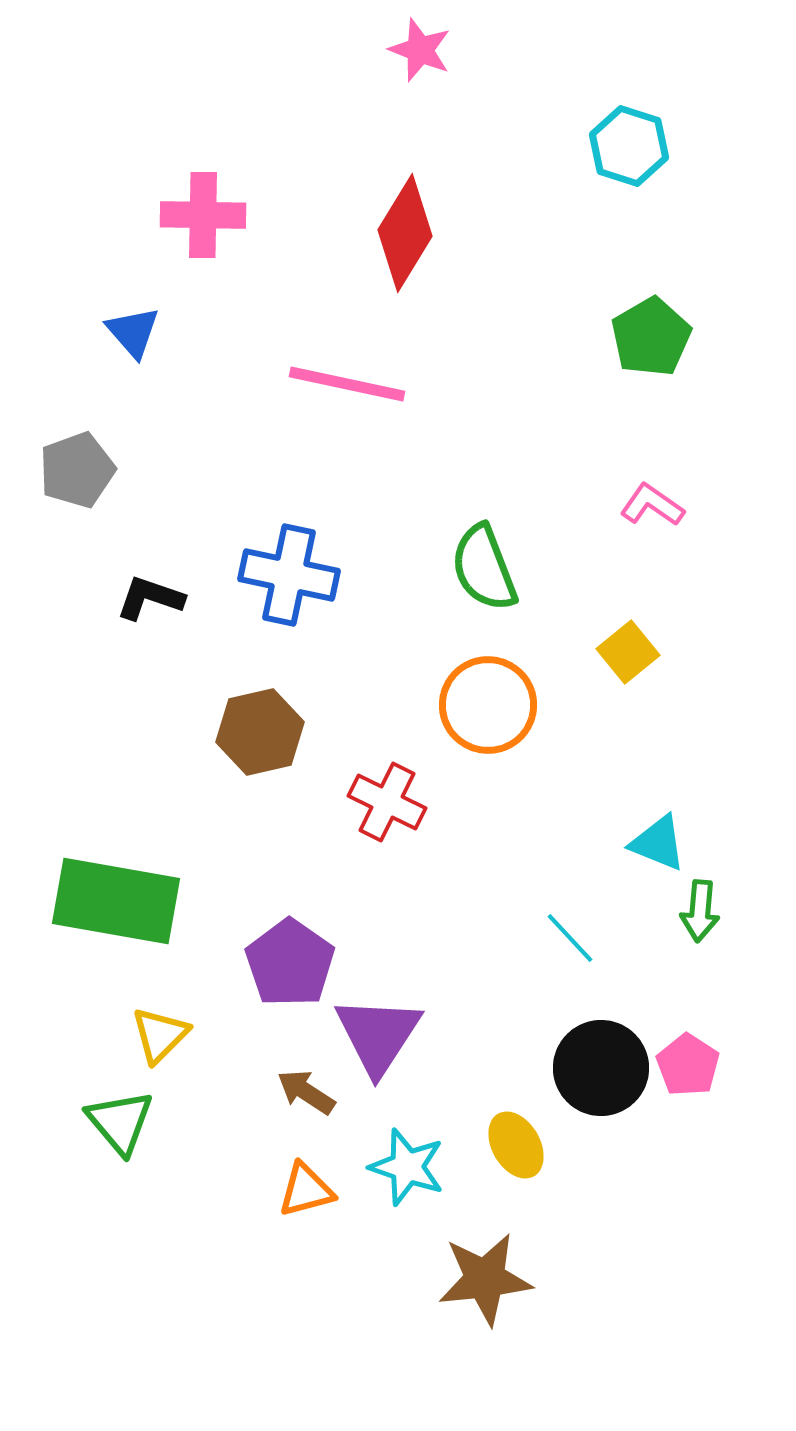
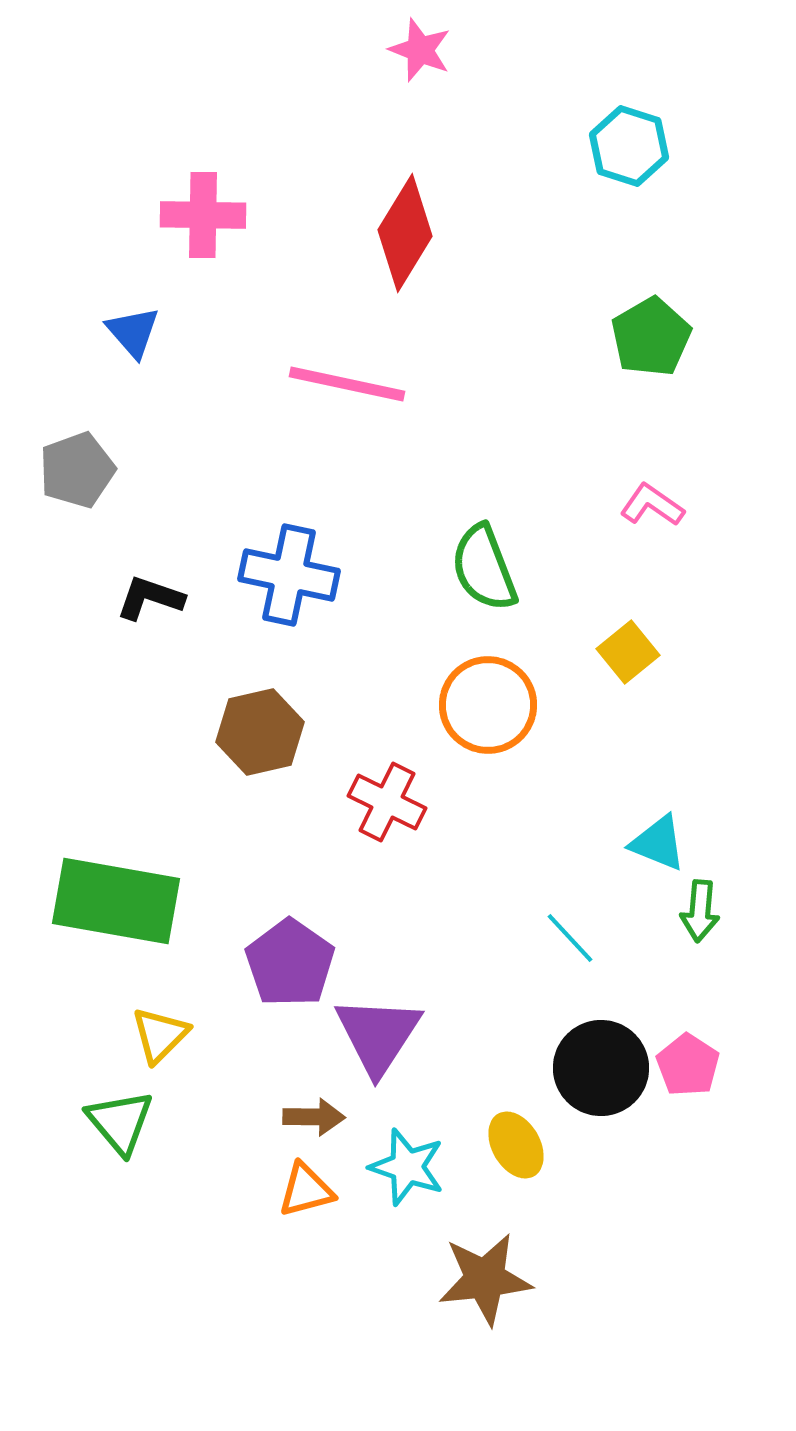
brown arrow: moved 8 px right, 25 px down; rotated 148 degrees clockwise
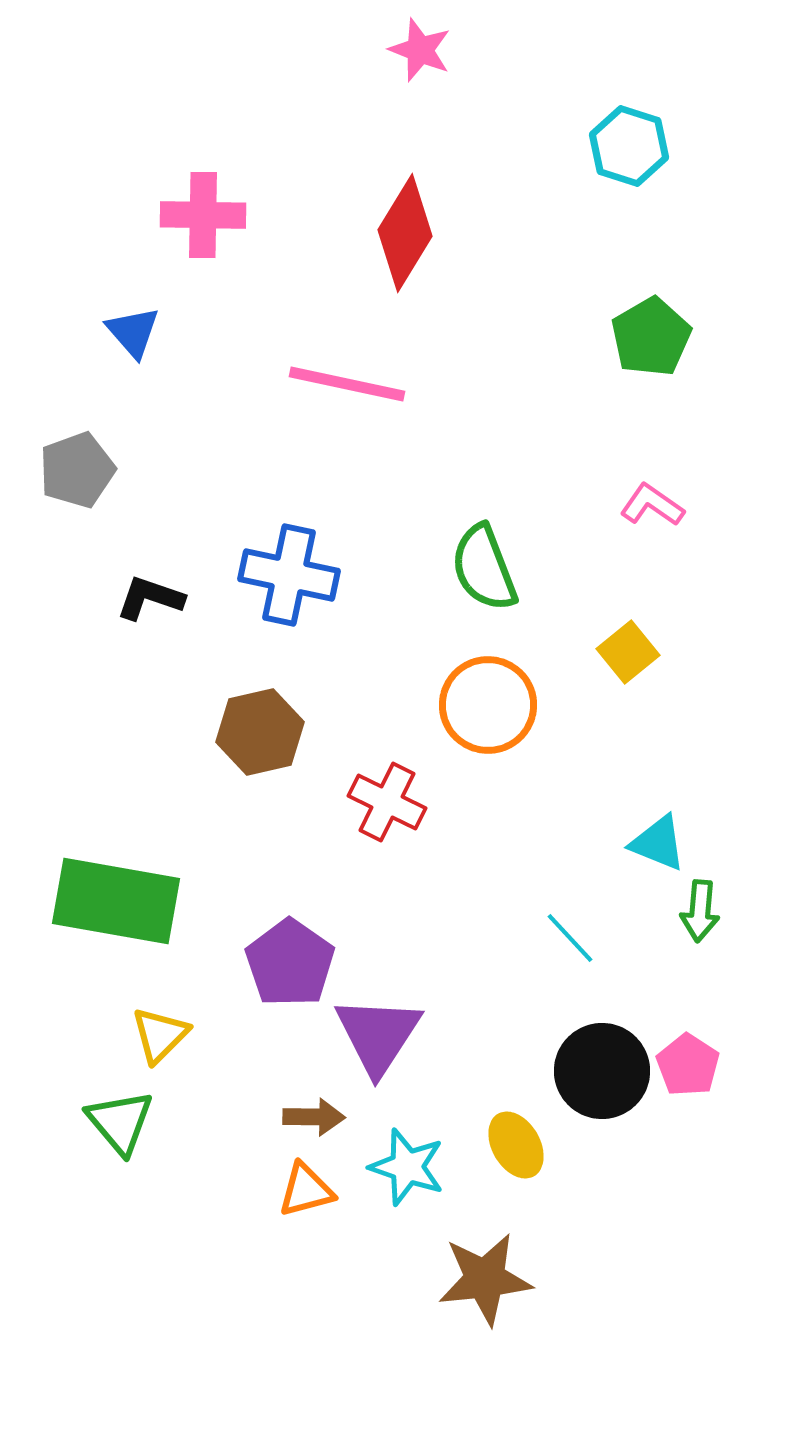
black circle: moved 1 px right, 3 px down
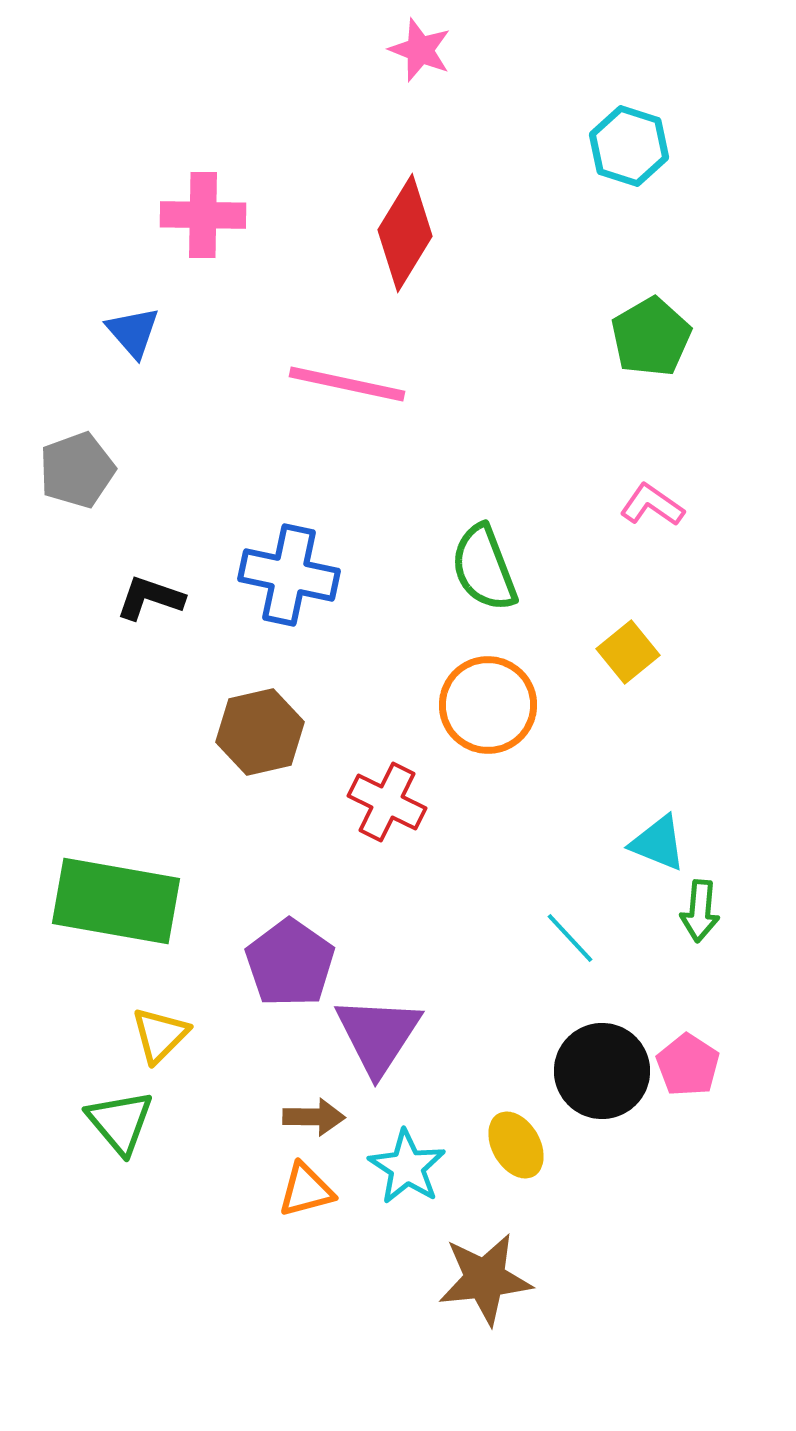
cyan star: rotated 14 degrees clockwise
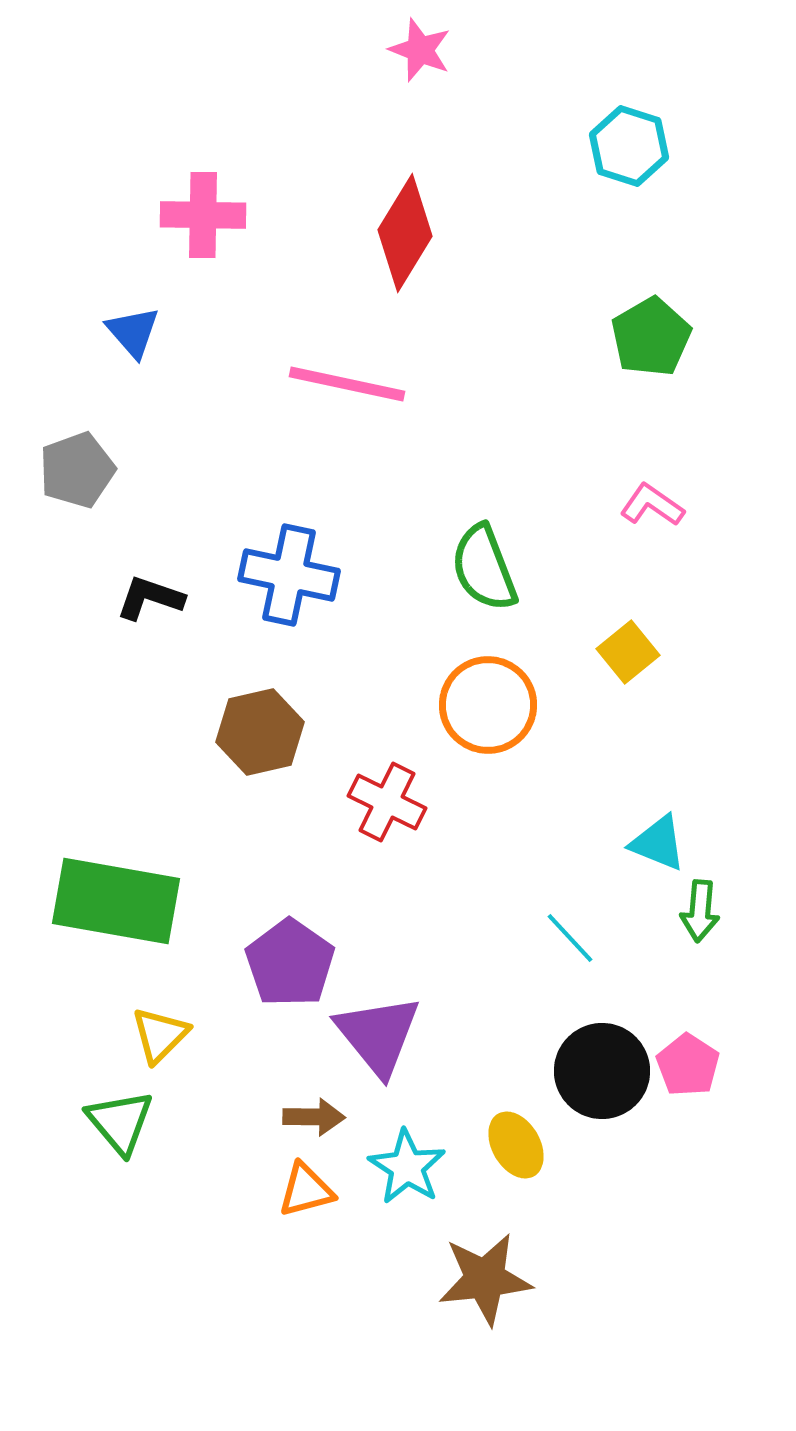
purple triangle: rotated 12 degrees counterclockwise
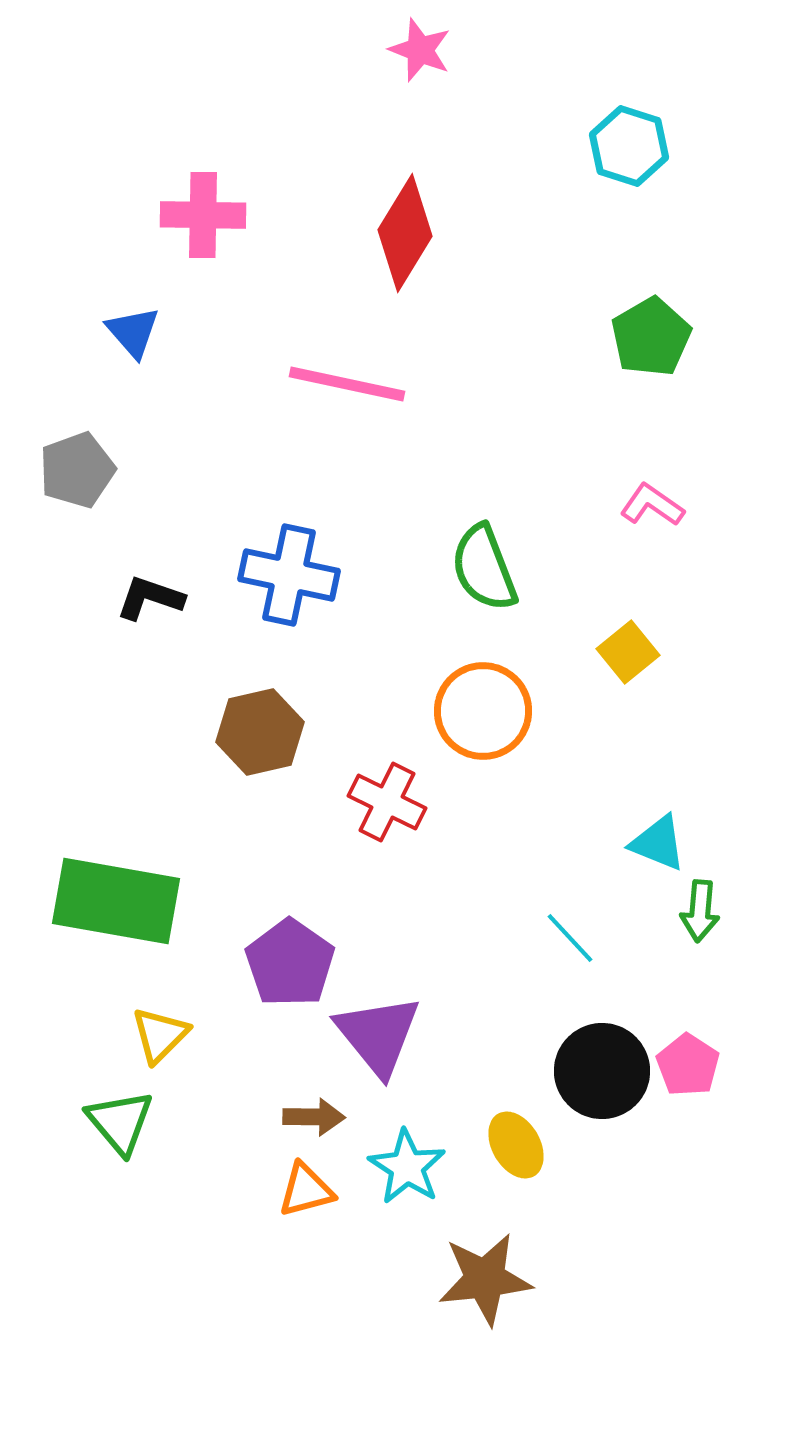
orange circle: moved 5 px left, 6 px down
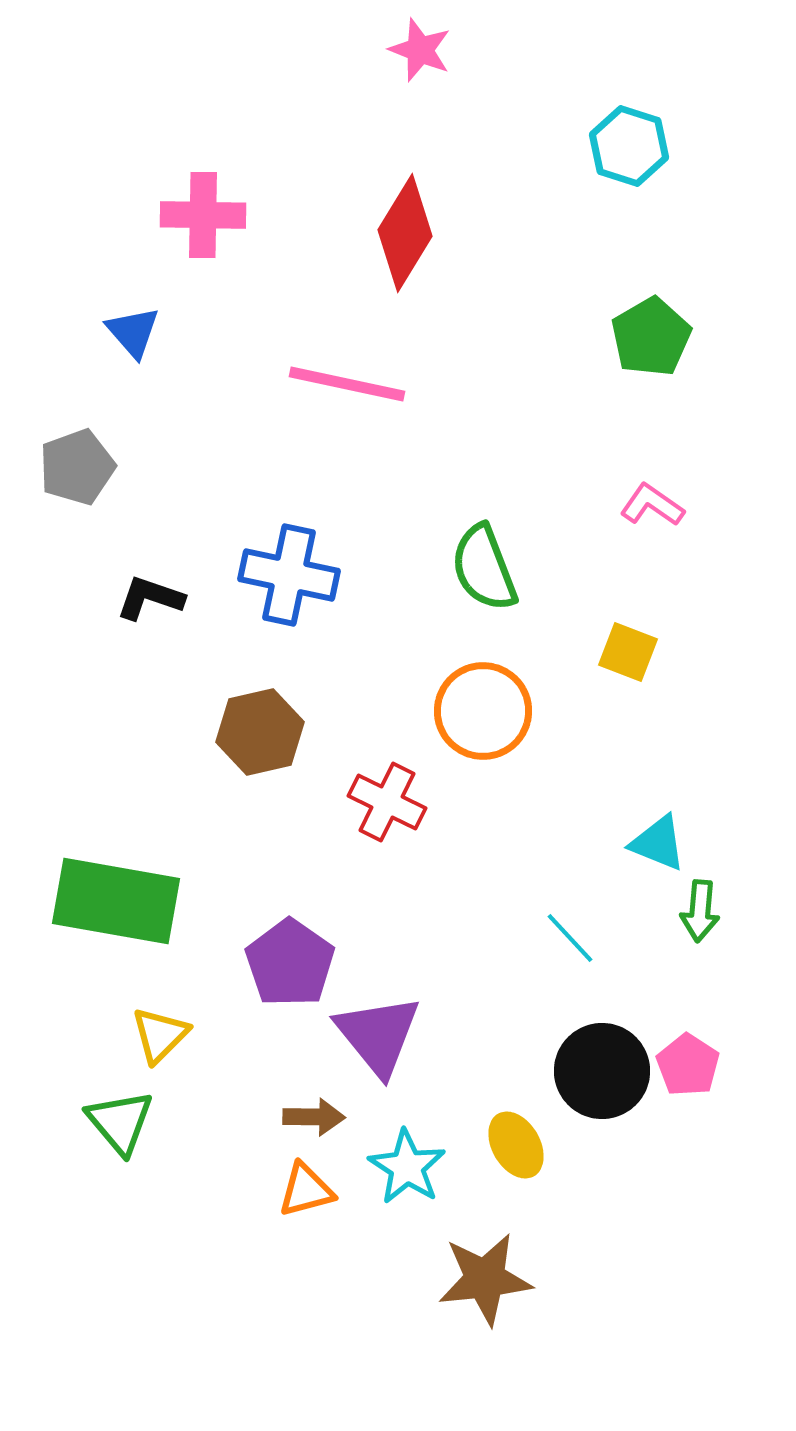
gray pentagon: moved 3 px up
yellow square: rotated 30 degrees counterclockwise
